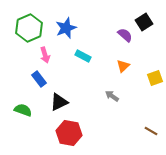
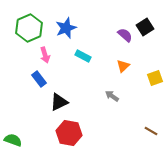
black square: moved 1 px right, 5 px down
green semicircle: moved 10 px left, 30 px down
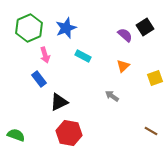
green semicircle: moved 3 px right, 5 px up
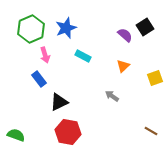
green hexagon: moved 2 px right, 1 px down
red hexagon: moved 1 px left, 1 px up
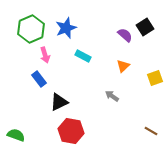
red hexagon: moved 3 px right, 1 px up
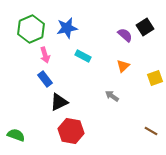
blue star: moved 1 px right; rotated 10 degrees clockwise
blue rectangle: moved 6 px right
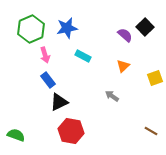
black square: rotated 12 degrees counterclockwise
blue rectangle: moved 3 px right, 1 px down
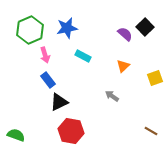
green hexagon: moved 1 px left, 1 px down
purple semicircle: moved 1 px up
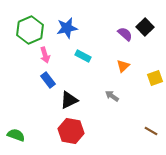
black triangle: moved 10 px right, 2 px up
